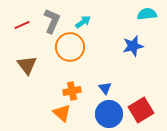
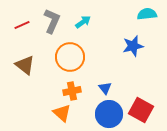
orange circle: moved 10 px down
brown triangle: moved 2 px left; rotated 15 degrees counterclockwise
red square: rotated 30 degrees counterclockwise
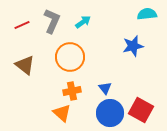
blue circle: moved 1 px right, 1 px up
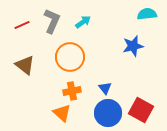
blue circle: moved 2 px left
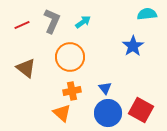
blue star: rotated 20 degrees counterclockwise
brown triangle: moved 1 px right, 3 px down
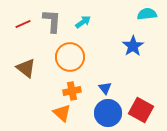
gray L-shape: rotated 20 degrees counterclockwise
red line: moved 1 px right, 1 px up
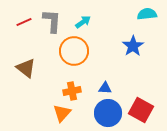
red line: moved 1 px right, 2 px up
orange circle: moved 4 px right, 6 px up
blue triangle: rotated 48 degrees counterclockwise
orange triangle: rotated 30 degrees clockwise
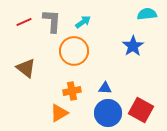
orange triangle: moved 3 px left; rotated 18 degrees clockwise
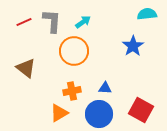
blue circle: moved 9 px left, 1 px down
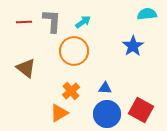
red line: rotated 21 degrees clockwise
orange cross: moved 1 px left; rotated 30 degrees counterclockwise
blue circle: moved 8 px right
